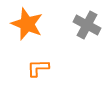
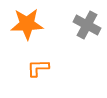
orange star: rotated 24 degrees counterclockwise
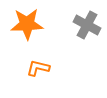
orange L-shape: rotated 15 degrees clockwise
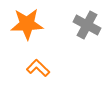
orange L-shape: rotated 30 degrees clockwise
